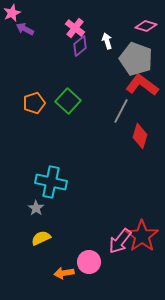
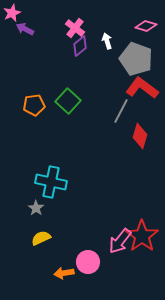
red L-shape: moved 3 px down
orange pentagon: moved 2 px down; rotated 10 degrees clockwise
pink circle: moved 1 px left
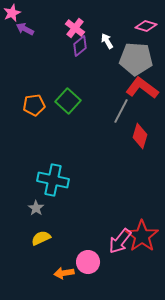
white arrow: rotated 14 degrees counterclockwise
gray pentagon: rotated 16 degrees counterclockwise
cyan cross: moved 2 px right, 2 px up
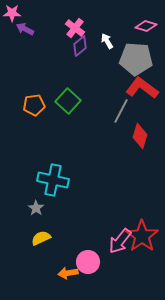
pink star: rotated 24 degrees clockwise
orange arrow: moved 4 px right
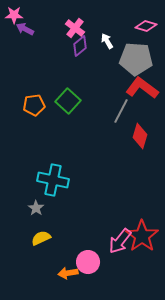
pink star: moved 2 px right, 2 px down
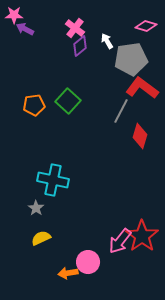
gray pentagon: moved 5 px left; rotated 12 degrees counterclockwise
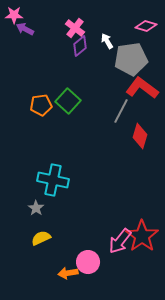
orange pentagon: moved 7 px right
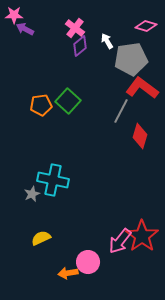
gray star: moved 4 px left, 14 px up; rotated 14 degrees clockwise
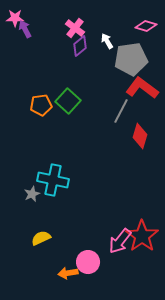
pink star: moved 1 px right, 3 px down
purple arrow: rotated 36 degrees clockwise
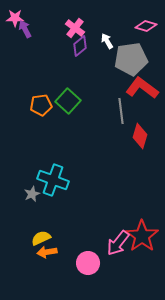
gray line: rotated 35 degrees counterclockwise
cyan cross: rotated 8 degrees clockwise
pink arrow: moved 2 px left, 2 px down
pink circle: moved 1 px down
orange arrow: moved 21 px left, 21 px up
